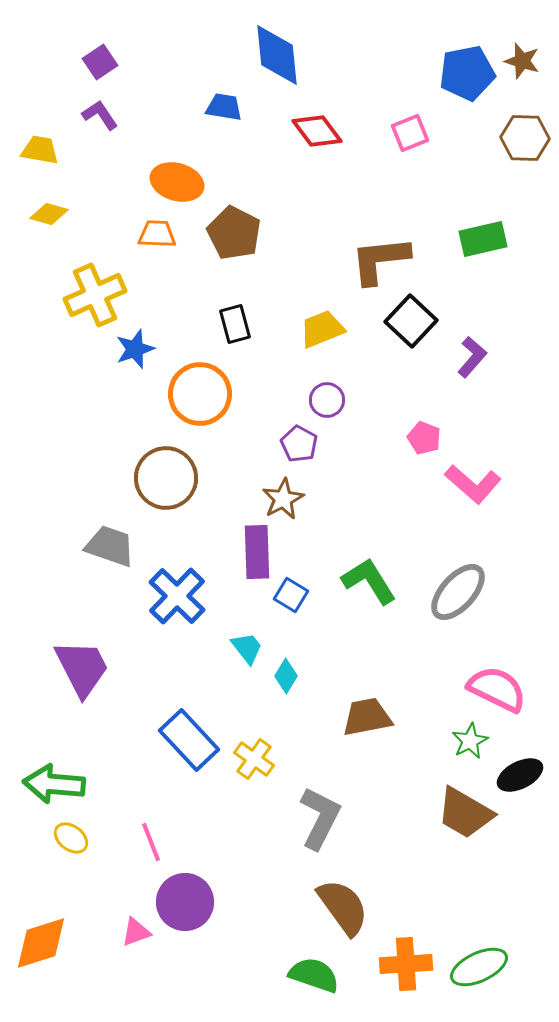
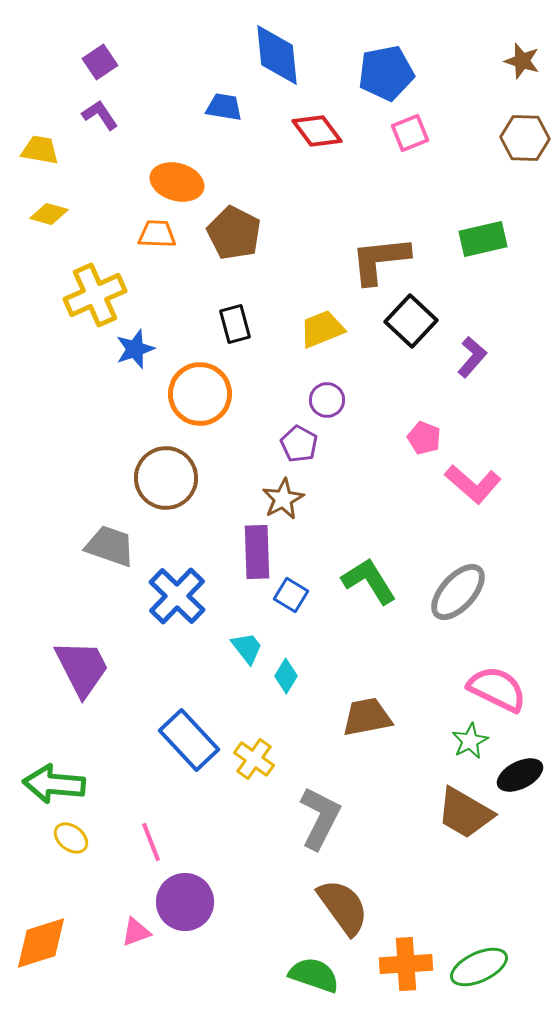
blue pentagon at (467, 73): moved 81 px left
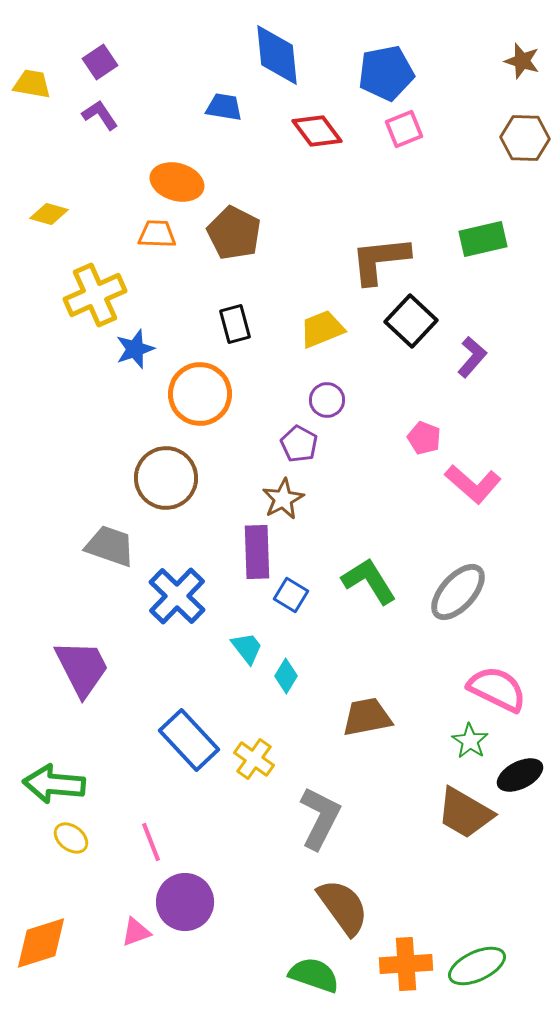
pink square at (410, 133): moved 6 px left, 4 px up
yellow trapezoid at (40, 150): moved 8 px left, 66 px up
green star at (470, 741): rotated 12 degrees counterclockwise
green ellipse at (479, 967): moved 2 px left, 1 px up
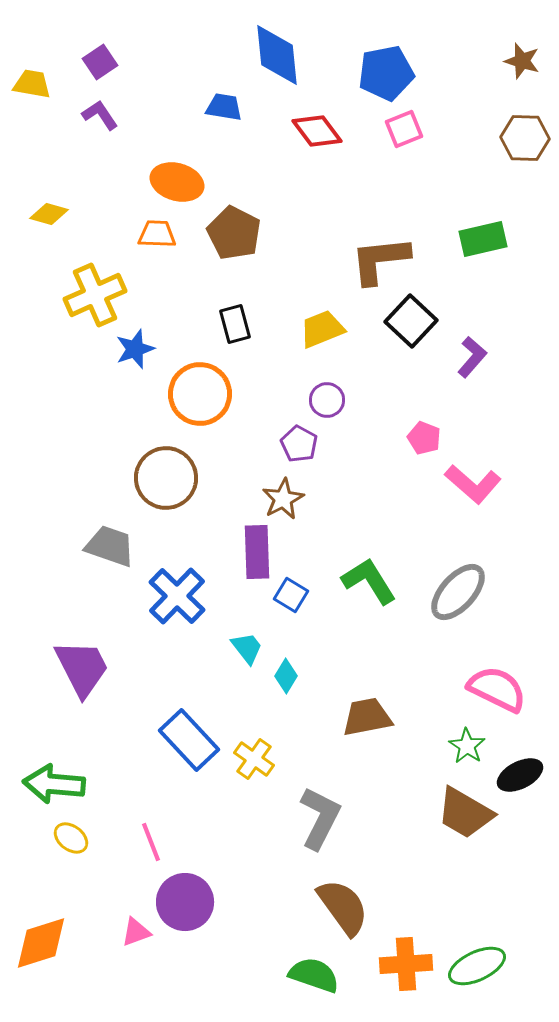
green star at (470, 741): moved 3 px left, 5 px down
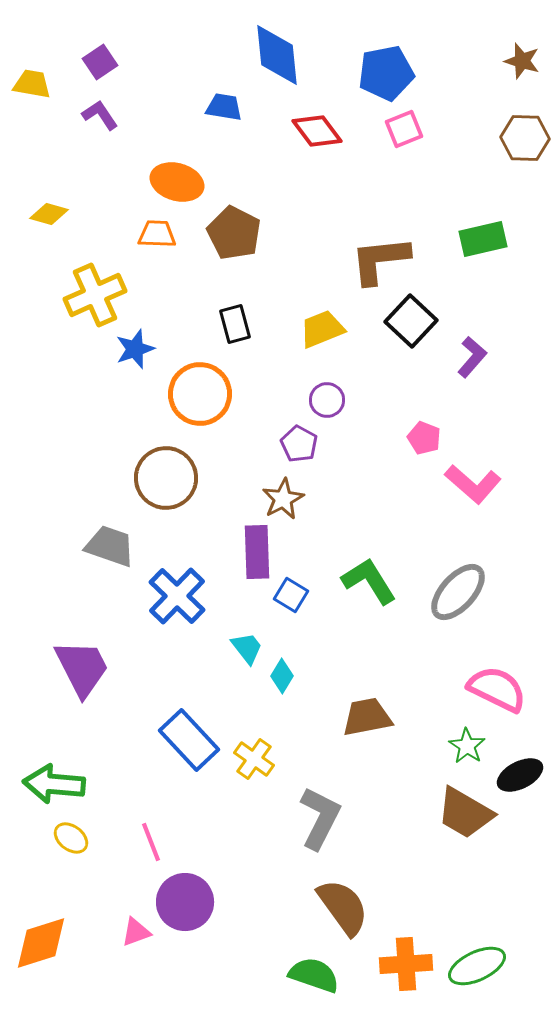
cyan diamond at (286, 676): moved 4 px left
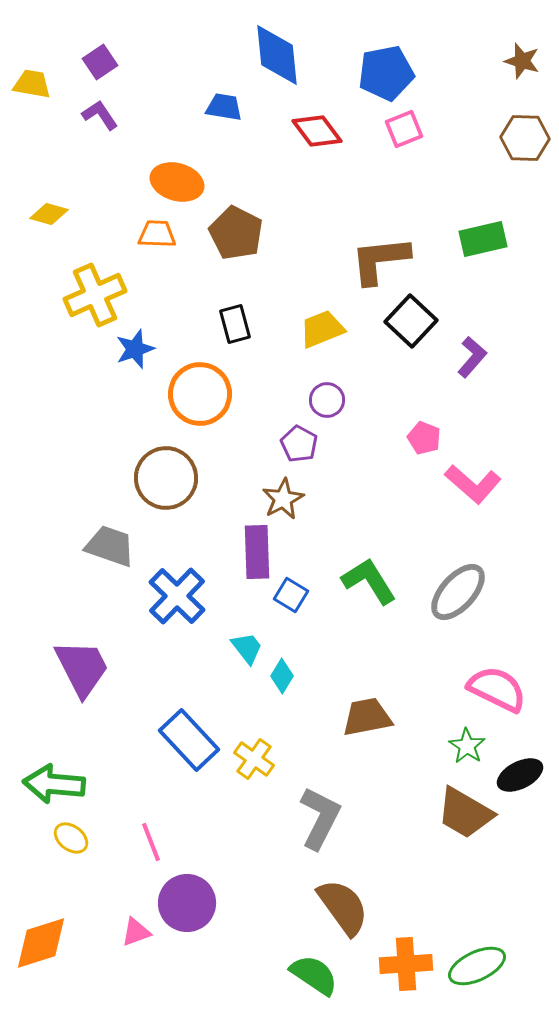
brown pentagon at (234, 233): moved 2 px right
purple circle at (185, 902): moved 2 px right, 1 px down
green semicircle at (314, 975): rotated 15 degrees clockwise
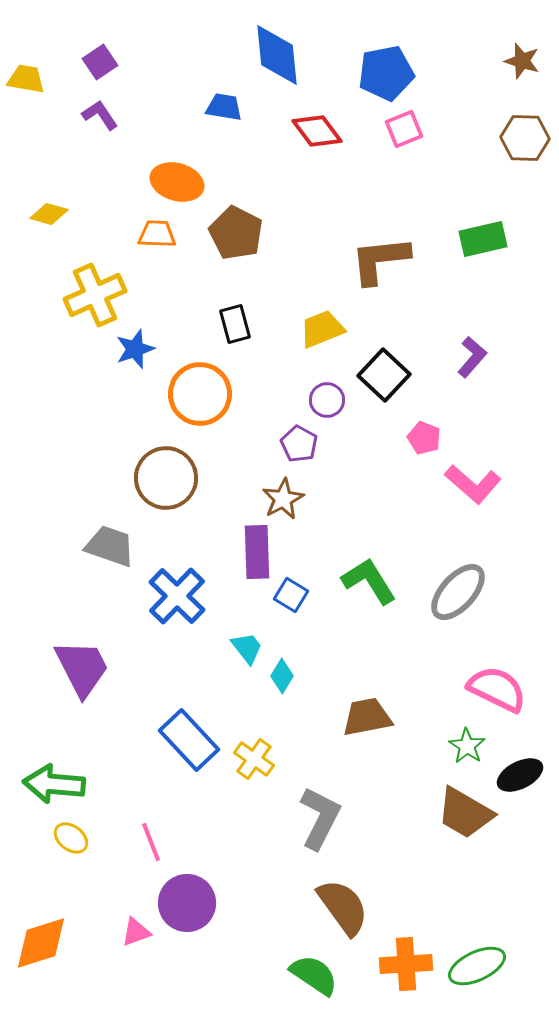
yellow trapezoid at (32, 84): moved 6 px left, 5 px up
black square at (411, 321): moved 27 px left, 54 px down
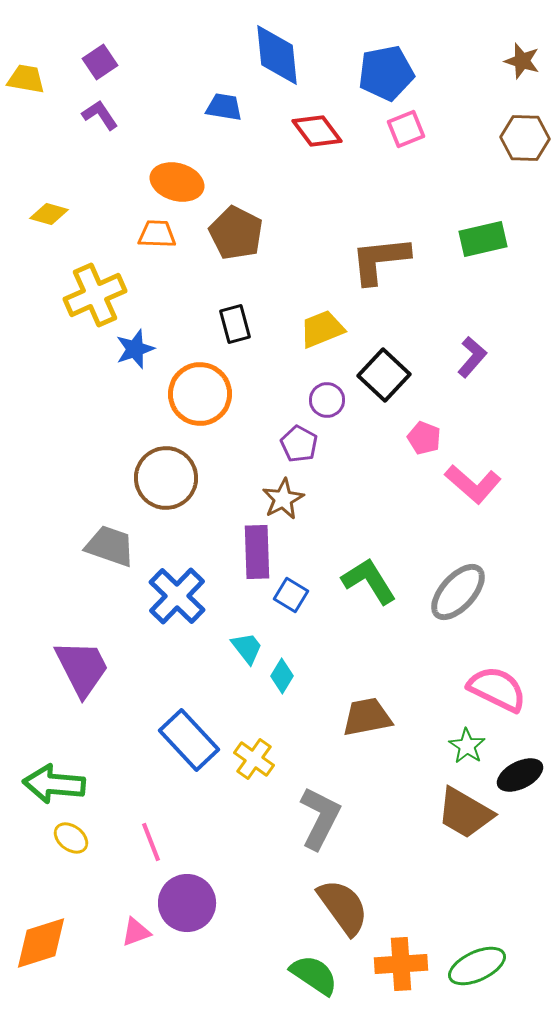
pink square at (404, 129): moved 2 px right
orange cross at (406, 964): moved 5 px left
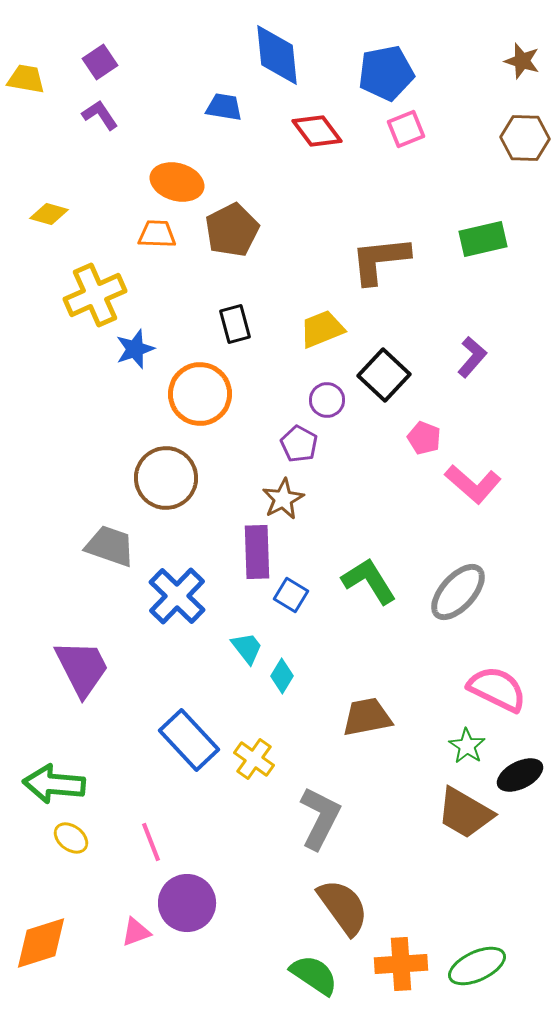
brown pentagon at (236, 233): moved 4 px left, 3 px up; rotated 18 degrees clockwise
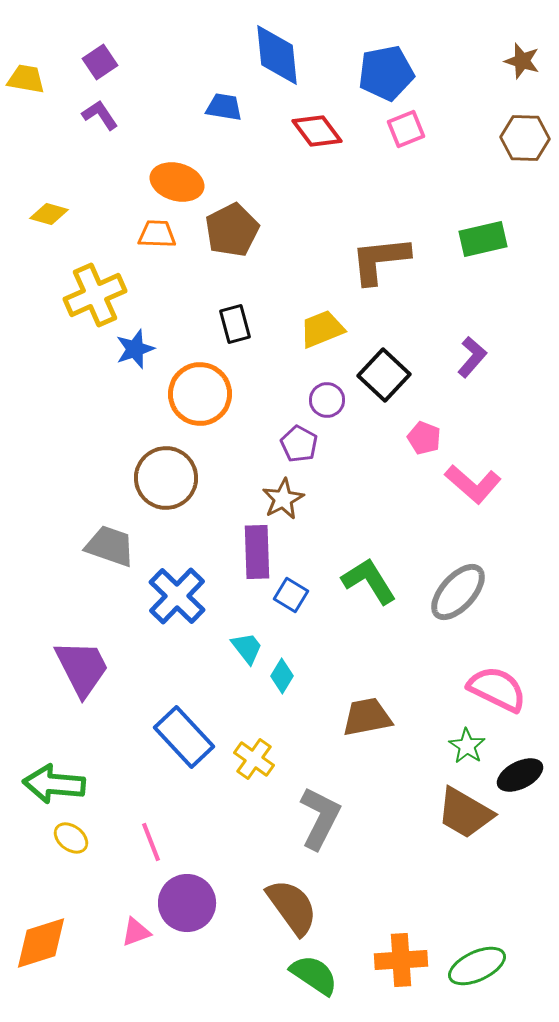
blue rectangle at (189, 740): moved 5 px left, 3 px up
brown semicircle at (343, 907): moved 51 px left
orange cross at (401, 964): moved 4 px up
